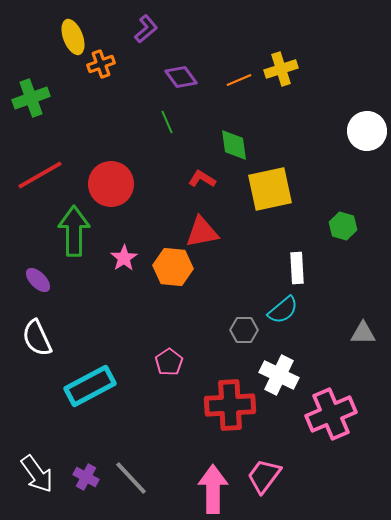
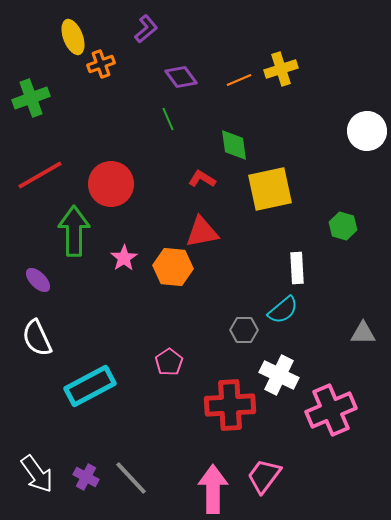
green line: moved 1 px right, 3 px up
pink cross: moved 4 px up
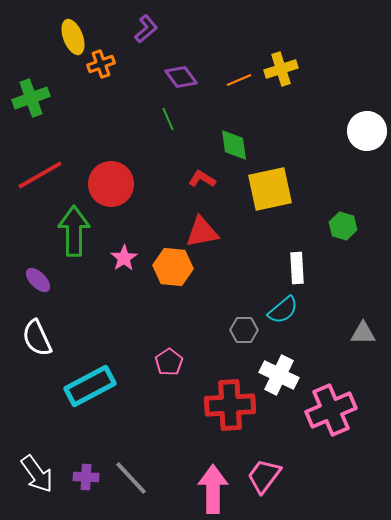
purple cross: rotated 25 degrees counterclockwise
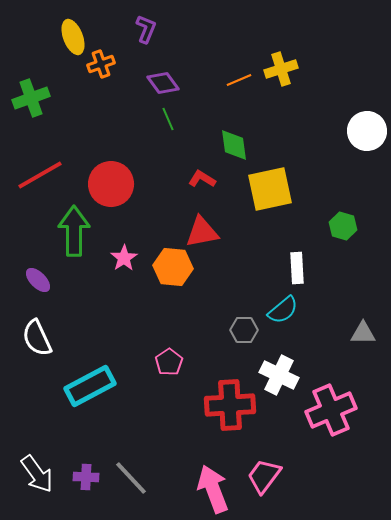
purple L-shape: rotated 28 degrees counterclockwise
purple diamond: moved 18 px left, 6 px down
pink arrow: rotated 21 degrees counterclockwise
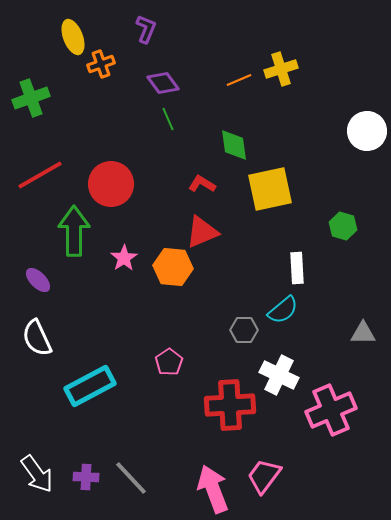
red L-shape: moved 5 px down
red triangle: rotated 12 degrees counterclockwise
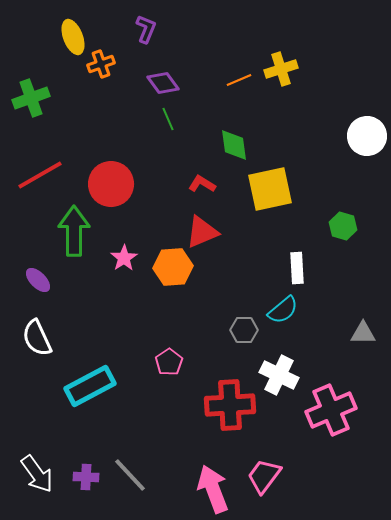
white circle: moved 5 px down
orange hexagon: rotated 9 degrees counterclockwise
gray line: moved 1 px left, 3 px up
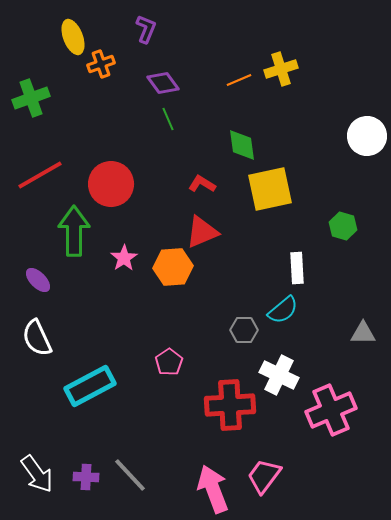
green diamond: moved 8 px right
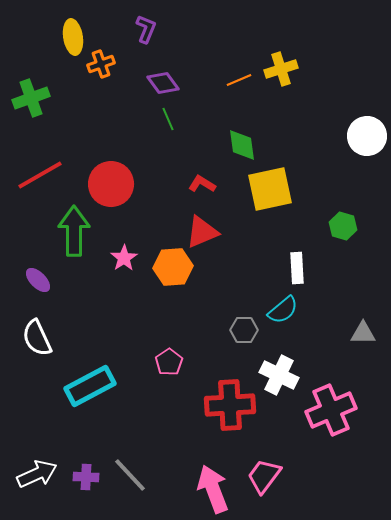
yellow ellipse: rotated 12 degrees clockwise
white arrow: rotated 78 degrees counterclockwise
